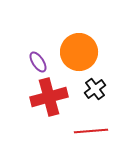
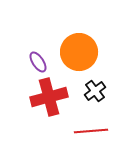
black cross: moved 2 px down
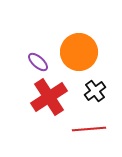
purple ellipse: rotated 15 degrees counterclockwise
red cross: rotated 18 degrees counterclockwise
red line: moved 2 px left, 2 px up
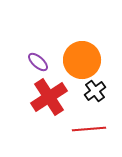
orange circle: moved 3 px right, 8 px down
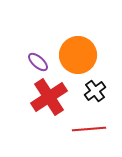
orange circle: moved 4 px left, 5 px up
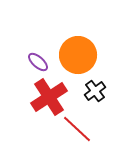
red line: moved 12 px left; rotated 48 degrees clockwise
